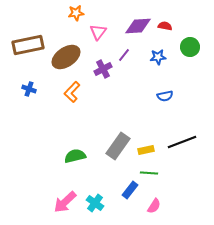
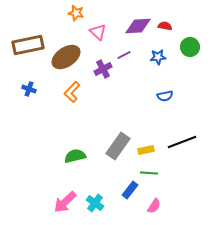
orange star: rotated 21 degrees clockwise
pink triangle: rotated 24 degrees counterclockwise
purple line: rotated 24 degrees clockwise
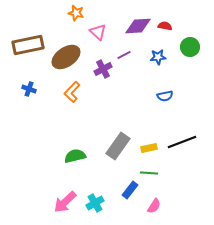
yellow rectangle: moved 3 px right, 2 px up
cyan cross: rotated 24 degrees clockwise
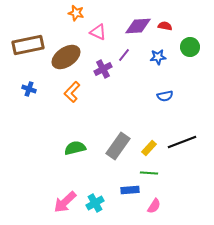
pink triangle: rotated 18 degrees counterclockwise
purple line: rotated 24 degrees counterclockwise
yellow rectangle: rotated 35 degrees counterclockwise
green semicircle: moved 8 px up
blue rectangle: rotated 48 degrees clockwise
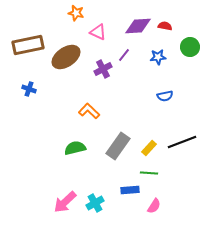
orange L-shape: moved 17 px right, 19 px down; rotated 90 degrees clockwise
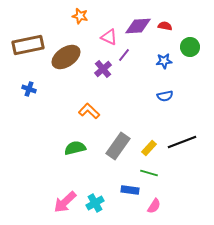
orange star: moved 4 px right, 3 px down
pink triangle: moved 11 px right, 5 px down
blue star: moved 6 px right, 4 px down
purple cross: rotated 12 degrees counterclockwise
green line: rotated 12 degrees clockwise
blue rectangle: rotated 12 degrees clockwise
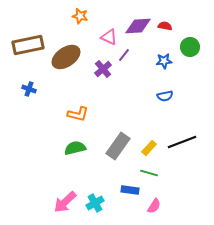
orange L-shape: moved 11 px left, 3 px down; rotated 150 degrees clockwise
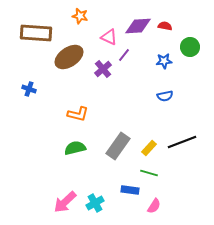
brown rectangle: moved 8 px right, 12 px up; rotated 16 degrees clockwise
brown ellipse: moved 3 px right
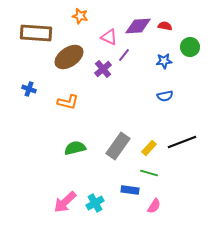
orange L-shape: moved 10 px left, 12 px up
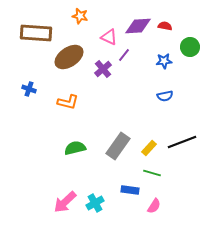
green line: moved 3 px right
